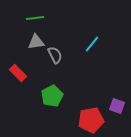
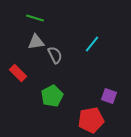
green line: rotated 24 degrees clockwise
purple square: moved 8 px left, 10 px up
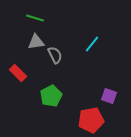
green pentagon: moved 1 px left
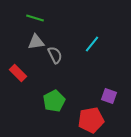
green pentagon: moved 3 px right, 5 px down
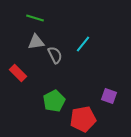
cyan line: moved 9 px left
red pentagon: moved 8 px left, 1 px up
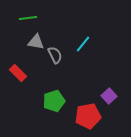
green line: moved 7 px left; rotated 24 degrees counterclockwise
gray triangle: rotated 18 degrees clockwise
purple square: rotated 28 degrees clockwise
green pentagon: rotated 10 degrees clockwise
red pentagon: moved 5 px right, 3 px up
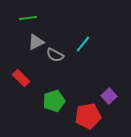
gray triangle: rotated 36 degrees counterclockwise
gray semicircle: rotated 144 degrees clockwise
red rectangle: moved 3 px right, 5 px down
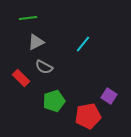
gray semicircle: moved 11 px left, 12 px down
purple square: rotated 14 degrees counterclockwise
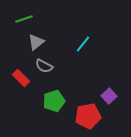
green line: moved 4 px left, 1 px down; rotated 12 degrees counterclockwise
gray triangle: rotated 12 degrees counterclockwise
gray semicircle: moved 1 px up
purple square: rotated 14 degrees clockwise
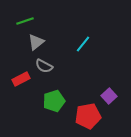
green line: moved 1 px right, 2 px down
red rectangle: moved 1 px down; rotated 72 degrees counterclockwise
